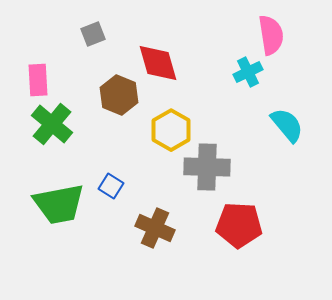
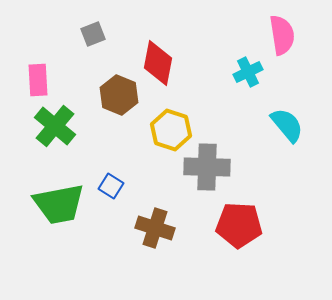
pink semicircle: moved 11 px right
red diamond: rotated 27 degrees clockwise
green cross: moved 3 px right, 2 px down
yellow hexagon: rotated 12 degrees counterclockwise
brown cross: rotated 6 degrees counterclockwise
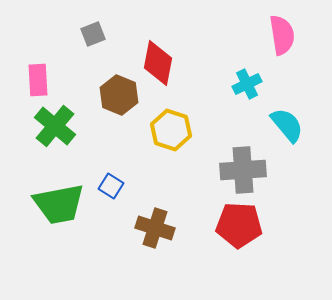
cyan cross: moved 1 px left, 12 px down
gray cross: moved 36 px right, 3 px down; rotated 6 degrees counterclockwise
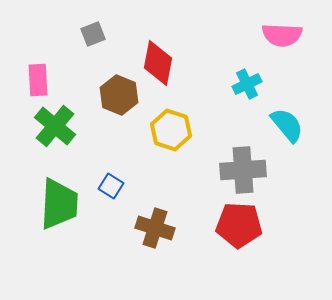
pink semicircle: rotated 102 degrees clockwise
green trapezoid: rotated 76 degrees counterclockwise
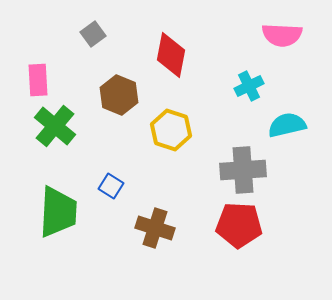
gray square: rotated 15 degrees counterclockwise
red diamond: moved 13 px right, 8 px up
cyan cross: moved 2 px right, 2 px down
cyan semicircle: rotated 63 degrees counterclockwise
green trapezoid: moved 1 px left, 8 px down
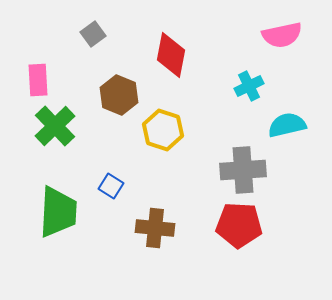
pink semicircle: rotated 15 degrees counterclockwise
green cross: rotated 6 degrees clockwise
yellow hexagon: moved 8 px left
brown cross: rotated 12 degrees counterclockwise
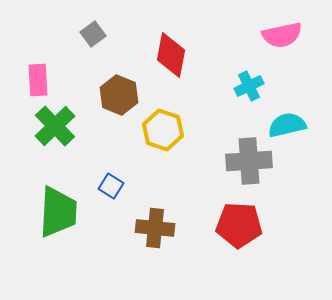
gray cross: moved 6 px right, 9 px up
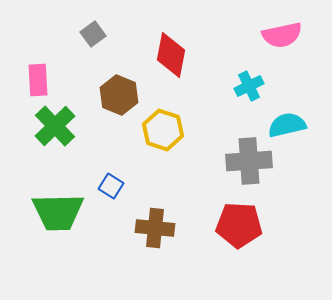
green trapezoid: rotated 86 degrees clockwise
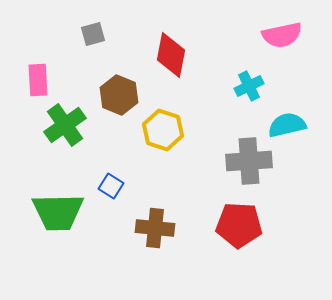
gray square: rotated 20 degrees clockwise
green cross: moved 10 px right, 1 px up; rotated 9 degrees clockwise
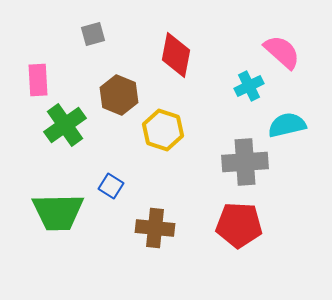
pink semicircle: moved 17 px down; rotated 126 degrees counterclockwise
red diamond: moved 5 px right
gray cross: moved 4 px left, 1 px down
